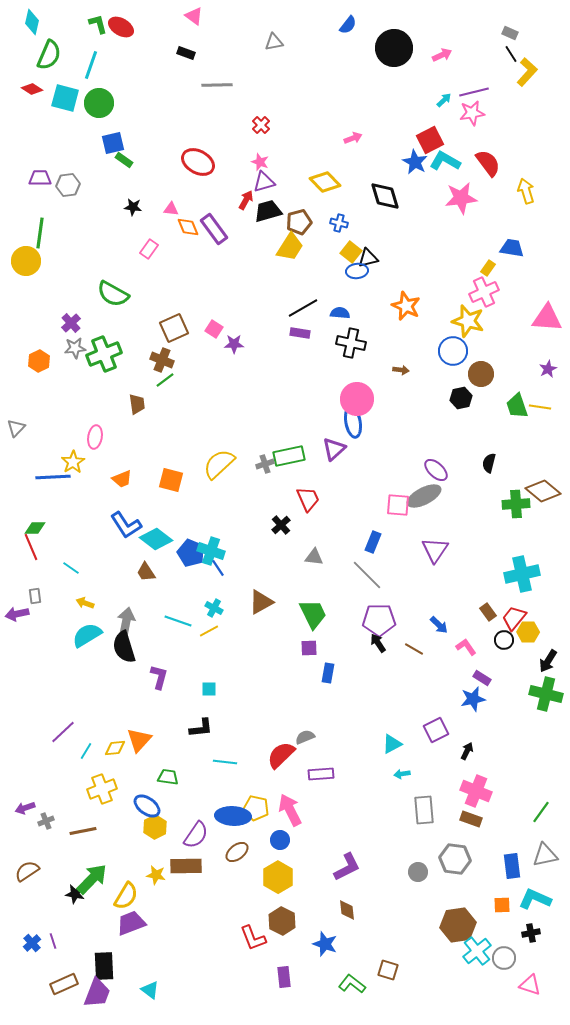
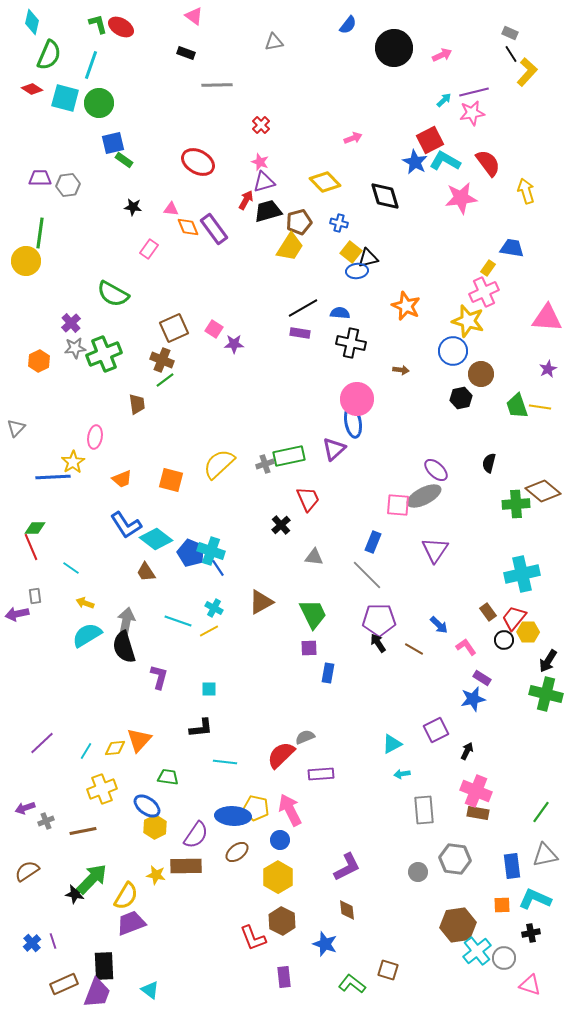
purple line at (63, 732): moved 21 px left, 11 px down
brown rectangle at (471, 819): moved 7 px right, 6 px up; rotated 10 degrees counterclockwise
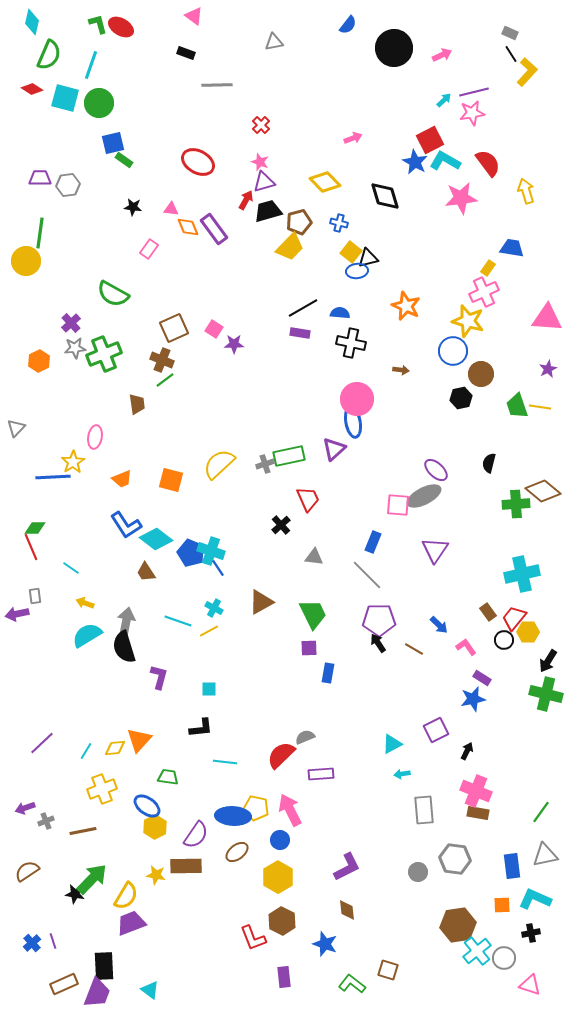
yellow trapezoid at (290, 247): rotated 12 degrees clockwise
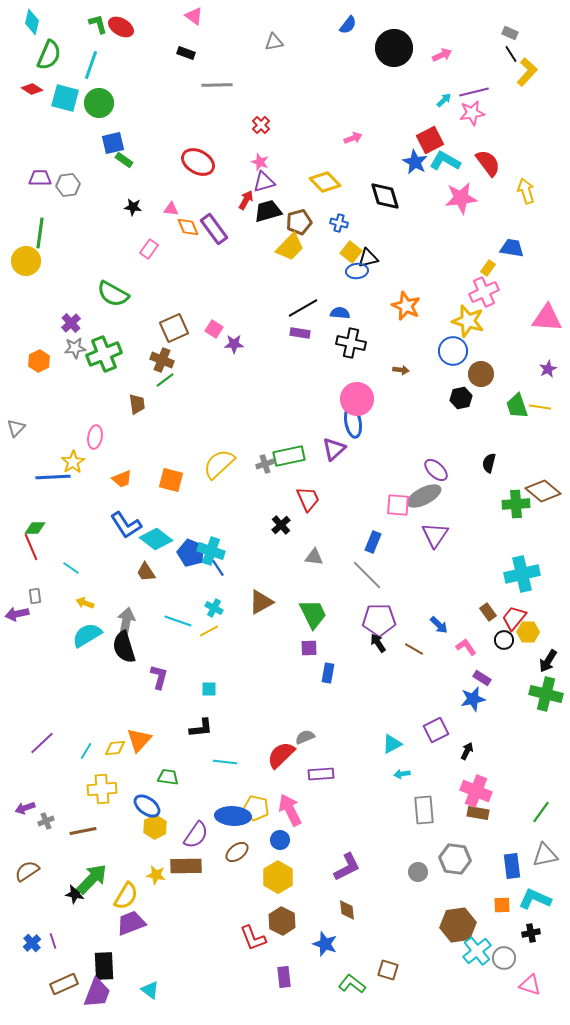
purple triangle at (435, 550): moved 15 px up
yellow cross at (102, 789): rotated 16 degrees clockwise
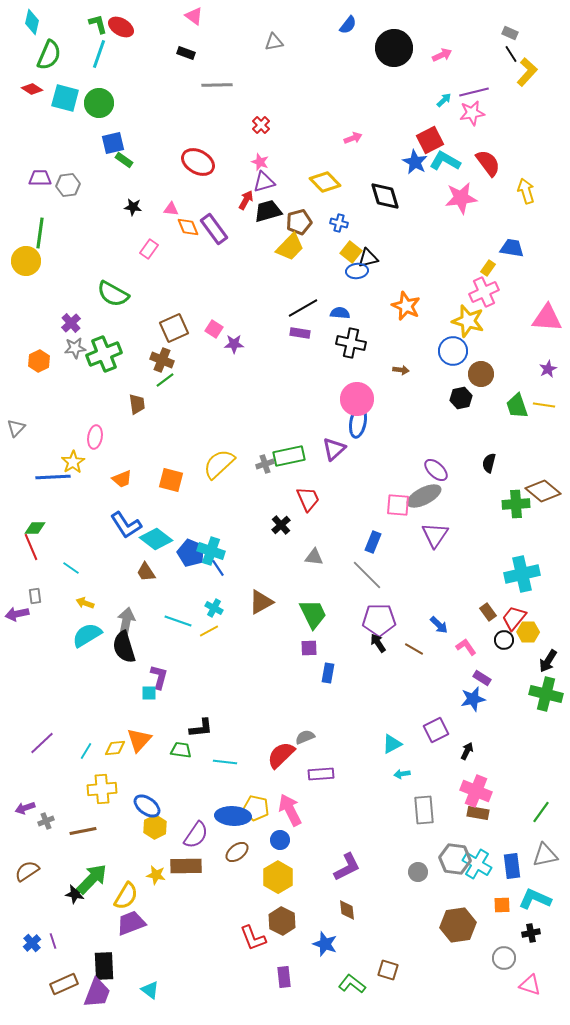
cyan line at (91, 65): moved 8 px right, 11 px up
yellow line at (540, 407): moved 4 px right, 2 px up
blue ellipse at (353, 422): moved 5 px right; rotated 20 degrees clockwise
cyan square at (209, 689): moved 60 px left, 4 px down
green trapezoid at (168, 777): moved 13 px right, 27 px up
cyan cross at (477, 951): moved 87 px up; rotated 20 degrees counterclockwise
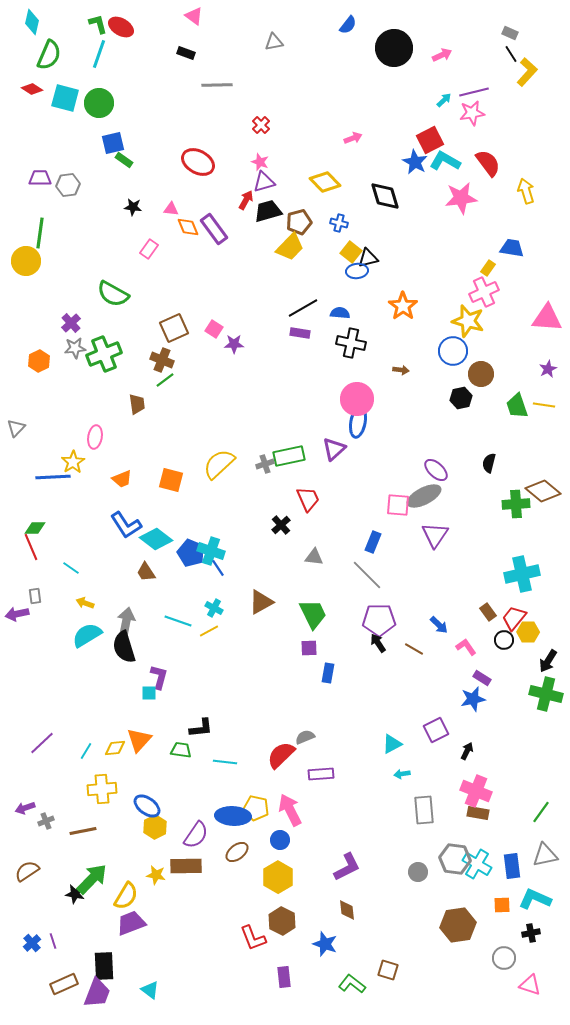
orange star at (406, 306): moved 3 px left; rotated 12 degrees clockwise
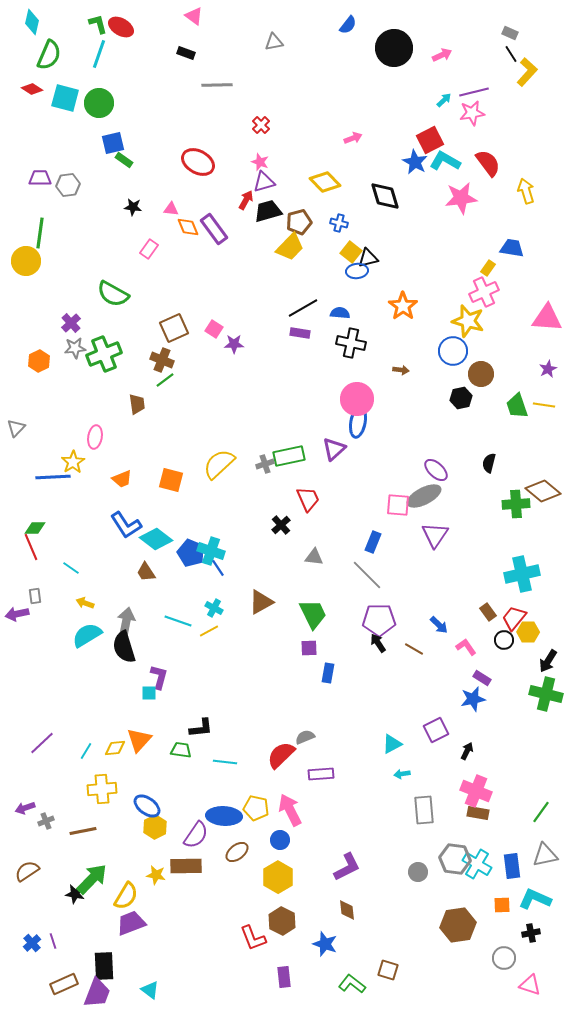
blue ellipse at (233, 816): moved 9 px left
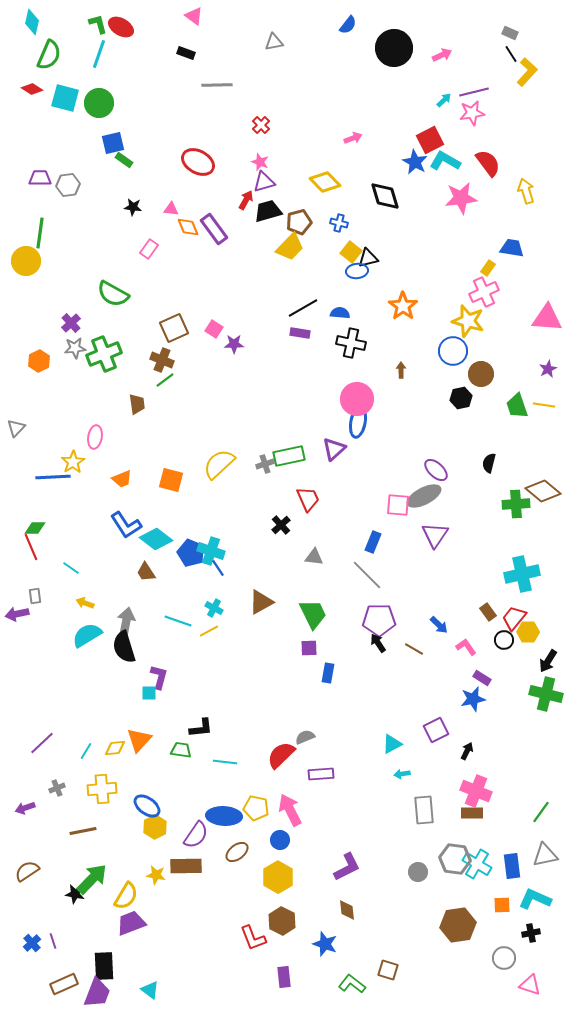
brown arrow at (401, 370): rotated 98 degrees counterclockwise
brown rectangle at (478, 813): moved 6 px left; rotated 10 degrees counterclockwise
gray cross at (46, 821): moved 11 px right, 33 px up
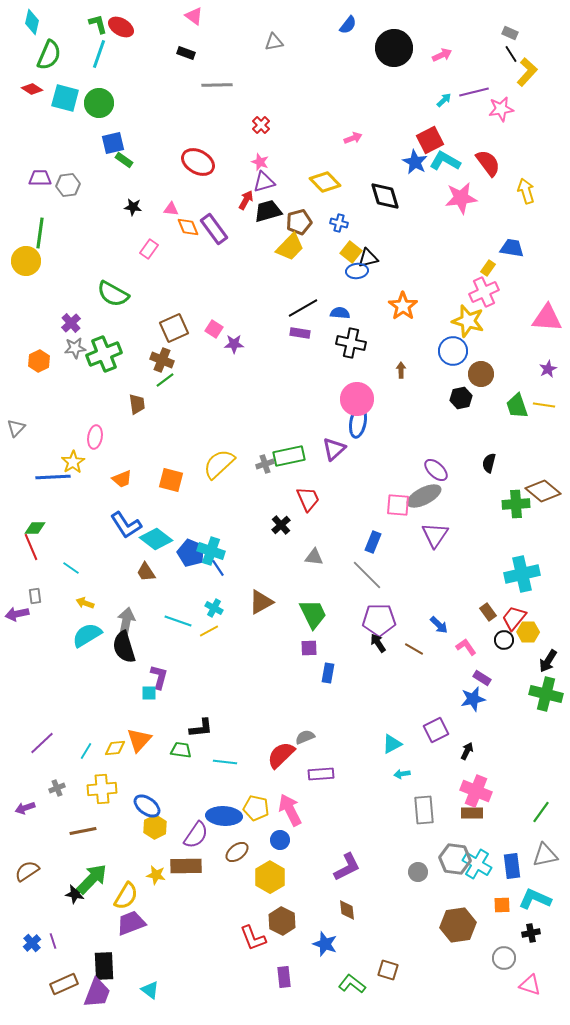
pink star at (472, 113): moved 29 px right, 4 px up
yellow hexagon at (278, 877): moved 8 px left
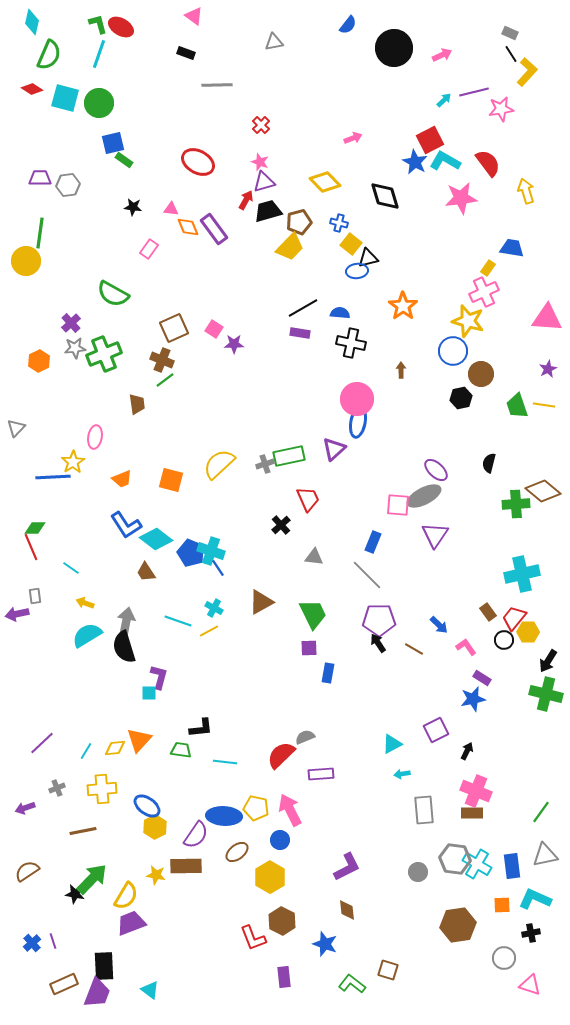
yellow square at (351, 252): moved 8 px up
